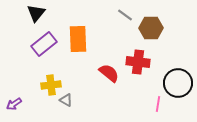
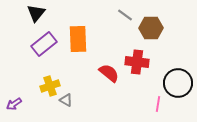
red cross: moved 1 px left
yellow cross: moved 1 px left, 1 px down; rotated 12 degrees counterclockwise
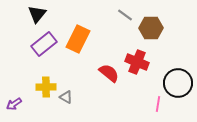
black triangle: moved 1 px right, 1 px down
orange rectangle: rotated 28 degrees clockwise
red cross: rotated 15 degrees clockwise
yellow cross: moved 4 px left, 1 px down; rotated 18 degrees clockwise
gray triangle: moved 3 px up
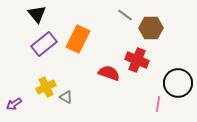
black triangle: rotated 18 degrees counterclockwise
red cross: moved 2 px up
red semicircle: rotated 20 degrees counterclockwise
yellow cross: rotated 24 degrees counterclockwise
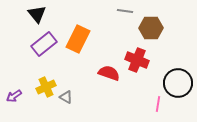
gray line: moved 4 px up; rotated 28 degrees counterclockwise
purple arrow: moved 8 px up
